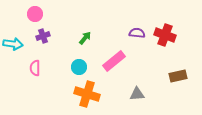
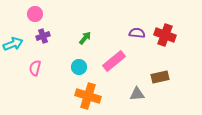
cyan arrow: rotated 30 degrees counterclockwise
pink semicircle: rotated 14 degrees clockwise
brown rectangle: moved 18 px left, 1 px down
orange cross: moved 1 px right, 2 px down
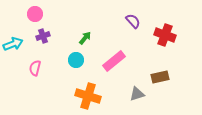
purple semicircle: moved 4 px left, 12 px up; rotated 42 degrees clockwise
cyan circle: moved 3 px left, 7 px up
gray triangle: rotated 14 degrees counterclockwise
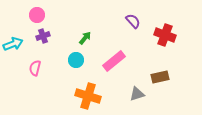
pink circle: moved 2 px right, 1 px down
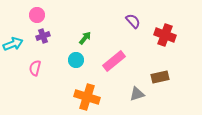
orange cross: moved 1 px left, 1 px down
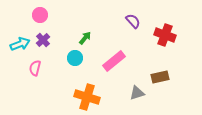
pink circle: moved 3 px right
purple cross: moved 4 px down; rotated 24 degrees counterclockwise
cyan arrow: moved 7 px right
cyan circle: moved 1 px left, 2 px up
gray triangle: moved 1 px up
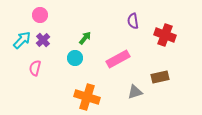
purple semicircle: rotated 147 degrees counterclockwise
cyan arrow: moved 2 px right, 4 px up; rotated 24 degrees counterclockwise
pink rectangle: moved 4 px right, 2 px up; rotated 10 degrees clockwise
gray triangle: moved 2 px left, 1 px up
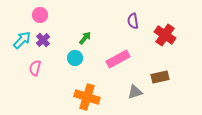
red cross: rotated 15 degrees clockwise
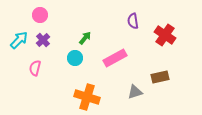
cyan arrow: moved 3 px left
pink rectangle: moved 3 px left, 1 px up
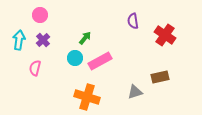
cyan arrow: rotated 36 degrees counterclockwise
pink rectangle: moved 15 px left, 3 px down
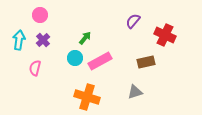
purple semicircle: rotated 49 degrees clockwise
red cross: rotated 10 degrees counterclockwise
brown rectangle: moved 14 px left, 15 px up
